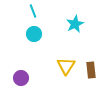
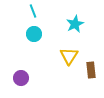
yellow triangle: moved 3 px right, 10 px up
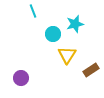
cyan star: rotated 12 degrees clockwise
cyan circle: moved 19 px right
yellow triangle: moved 2 px left, 1 px up
brown rectangle: rotated 63 degrees clockwise
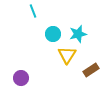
cyan star: moved 3 px right, 10 px down
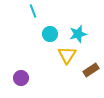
cyan circle: moved 3 px left
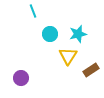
yellow triangle: moved 1 px right, 1 px down
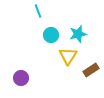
cyan line: moved 5 px right
cyan circle: moved 1 px right, 1 px down
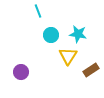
cyan star: rotated 24 degrees clockwise
purple circle: moved 6 px up
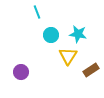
cyan line: moved 1 px left, 1 px down
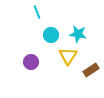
purple circle: moved 10 px right, 10 px up
